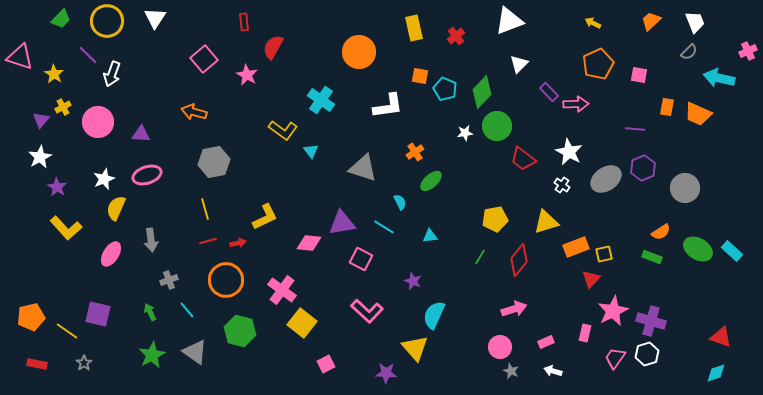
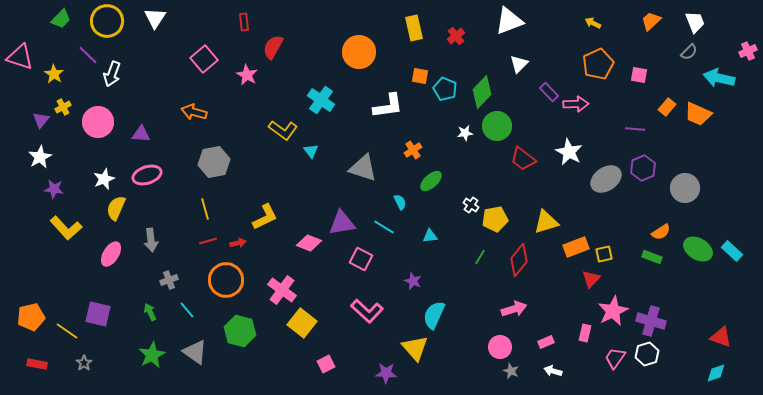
orange rectangle at (667, 107): rotated 30 degrees clockwise
orange cross at (415, 152): moved 2 px left, 2 px up
white cross at (562, 185): moved 91 px left, 20 px down
purple star at (57, 187): moved 3 px left, 2 px down; rotated 24 degrees counterclockwise
pink diamond at (309, 243): rotated 15 degrees clockwise
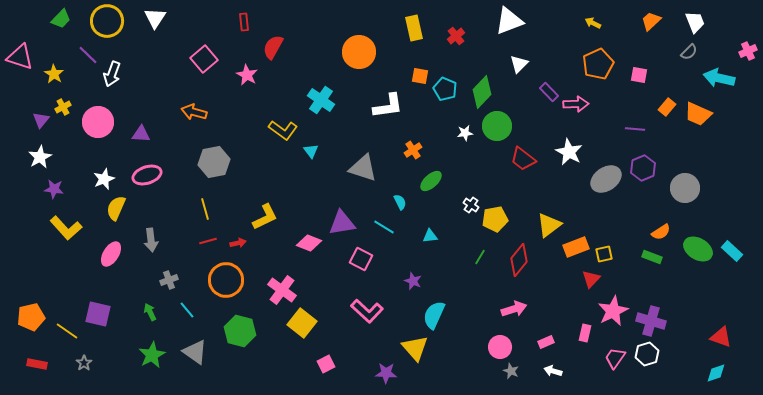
yellow triangle at (546, 222): moved 3 px right, 3 px down; rotated 20 degrees counterclockwise
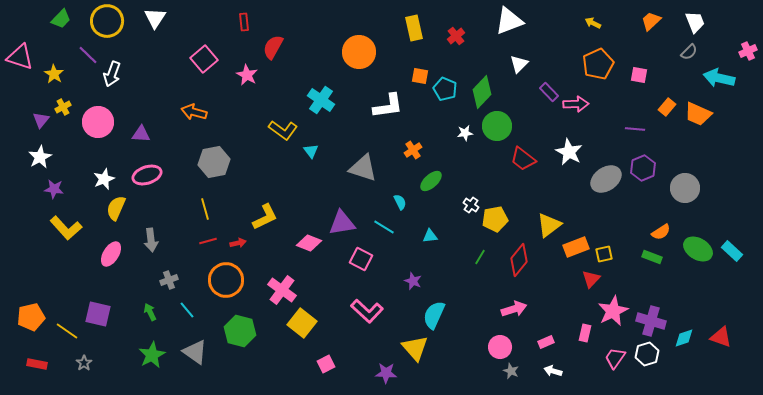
cyan diamond at (716, 373): moved 32 px left, 35 px up
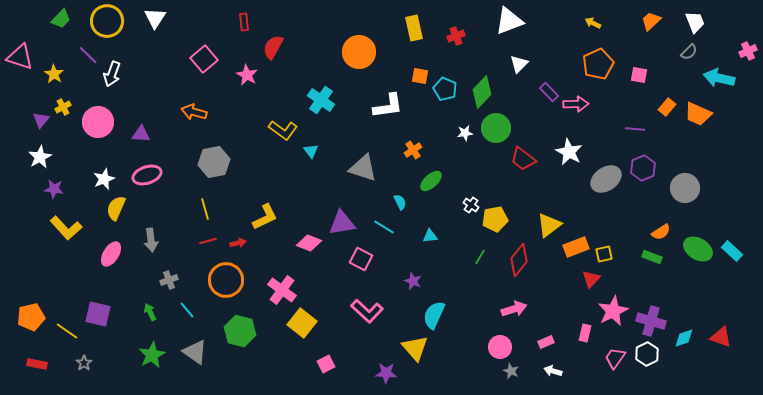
red cross at (456, 36): rotated 18 degrees clockwise
green circle at (497, 126): moved 1 px left, 2 px down
white hexagon at (647, 354): rotated 10 degrees counterclockwise
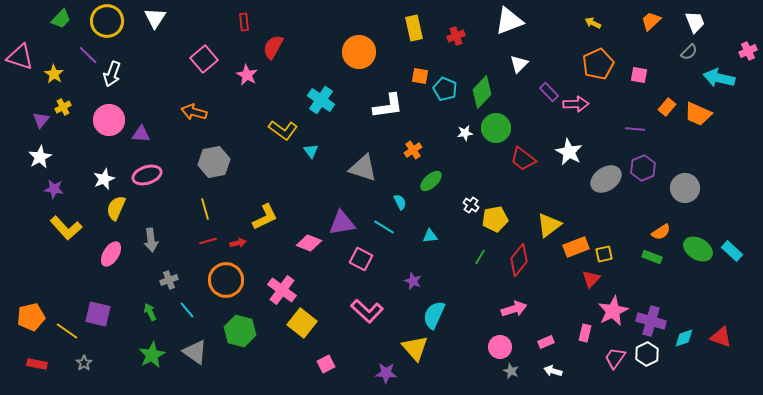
pink circle at (98, 122): moved 11 px right, 2 px up
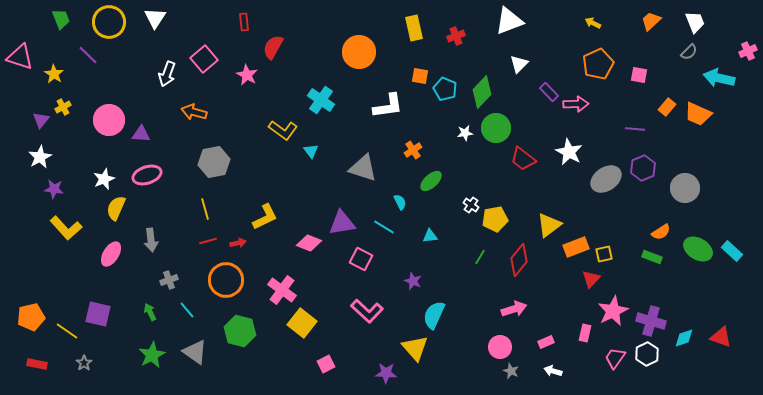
green trapezoid at (61, 19): rotated 65 degrees counterclockwise
yellow circle at (107, 21): moved 2 px right, 1 px down
white arrow at (112, 74): moved 55 px right
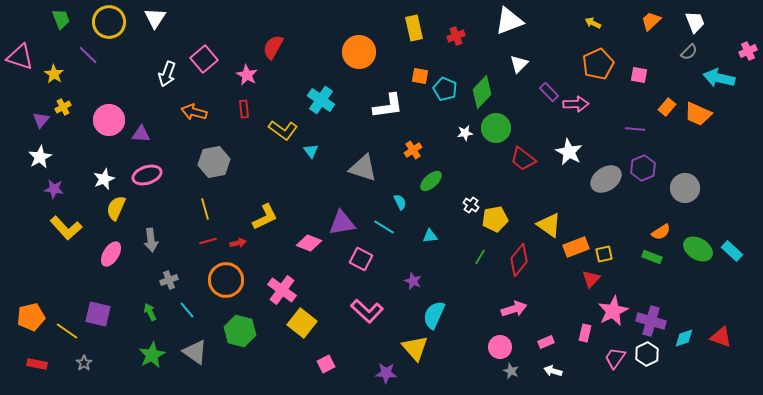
red rectangle at (244, 22): moved 87 px down
yellow triangle at (549, 225): rotated 48 degrees counterclockwise
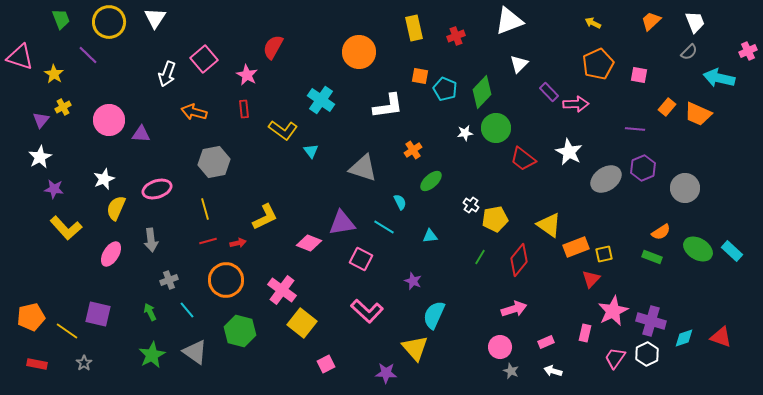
pink ellipse at (147, 175): moved 10 px right, 14 px down
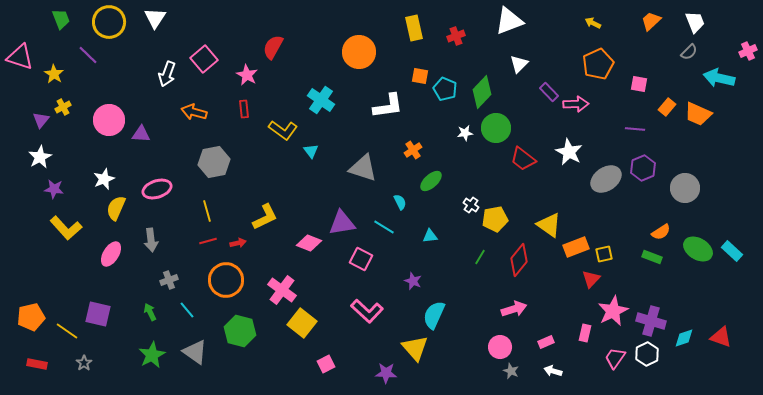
pink square at (639, 75): moved 9 px down
yellow line at (205, 209): moved 2 px right, 2 px down
